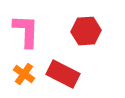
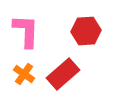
red rectangle: rotated 68 degrees counterclockwise
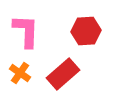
orange cross: moved 4 px left, 1 px up
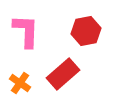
red hexagon: rotated 8 degrees counterclockwise
orange cross: moved 10 px down
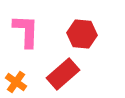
red hexagon: moved 4 px left, 3 px down; rotated 16 degrees clockwise
orange cross: moved 4 px left, 1 px up
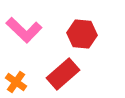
pink L-shape: moved 2 px left, 1 px up; rotated 132 degrees clockwise
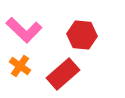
red hexagon: moved 1 px down
orange cross: moved 4 px right, 16 px up
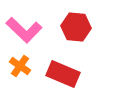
red hexagon: moved 6 px left, 8 px up
red rectangle: rotated 64 degrees clockwise
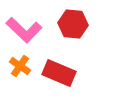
red hexagon: moved 3 px left, 3 px up
red rectangle: moved 4 px left, 1 px up
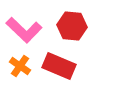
red hexagon: moved 1 px left, 2 px down
red rectangle: moved 7 px up
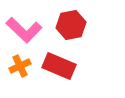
red hexagon: moved 1 px left, 1 px up; rotated 16 degrees counterclockwise
orange cross: rotated 30 degrees clockwise
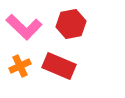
red hexagon: moved 1 px up
pink L-shape: moved 3 px up
